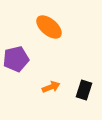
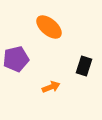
black rectangle: moved 24 px up
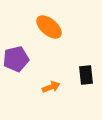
black rectangle: moved 2 px right, 9 px down; rotated 24 degrees counterclockwise
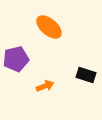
black rectangle: rotated 66 degrees counterclockwise
orange arrow: moved 6 px left, 1 px up
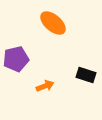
orange ellipse: moved 4 px right, 4 px up
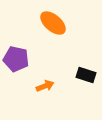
purple pentagon: rotated 25 degrees clockwise
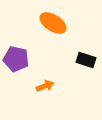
orange ellipse: rotated 8 degrees counterclockwise
black rectangle: moved 15 px up
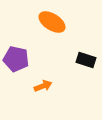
orange ellipse: moved 1 px left, 1 px up
orange arrow: moved 2 px left
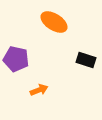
orange ellipse: moved 2 px right
orange arrow: moved 4 px left, 4 px down
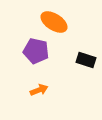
purple pentagon: moved 20 px right, 8 px up
